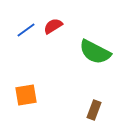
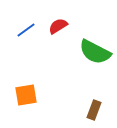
red semicircle: moved 5 px right
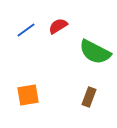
orange square: moved 2 px right
brown rectangle: moved 5 px left, 13 px up
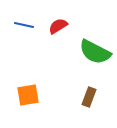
blue line: moved 2 px left, 5 px up; rotated 48 degrees clockwise
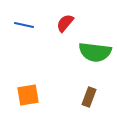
red semicircle: moved 7 px right, 3 px up; rotated 18 degrees counterclockwise
green semicircle: rotated 20 degrees counterclockwise
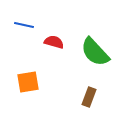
red semicircle: moved 11 px left, 19 px down; rotated 66 degrees clockwise
green semicircle: rotated 40 degrees clockwise
orange square: moved 13 px up
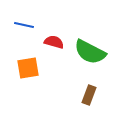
green semicircle: moved 5 px left; rotated 20 degrees counterclockwise
orange square: moved 14 px up
brown rectangle: moved 2 px up
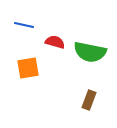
red semicircle: moved 1 px right
green semicircle: rotated 16 degrees counterclockwise
brown rectangle: moved 5 px down
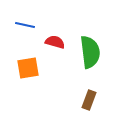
blue line: moved 1 px right
green semicircle: rotated 108 degrees counterclockwise
